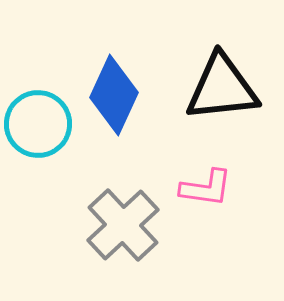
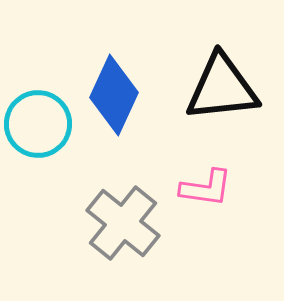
gray cross: moved 2 px up; rotated 8 degrees counterclockwise
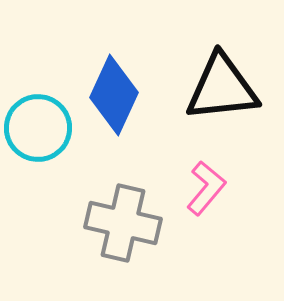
cyan circle: moved 4 px down
pink L-shape: rotated 58 degrees counterclockwise
gray cross: rotated 26 degrees counterclockwise
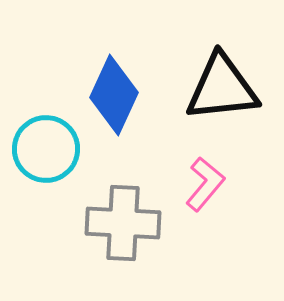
cyan circle: moved 8 px right, 21 px down
pink L-shape: moved 1 px left, 4 px up
gray cross: rotated 10 degrees counterclockwise
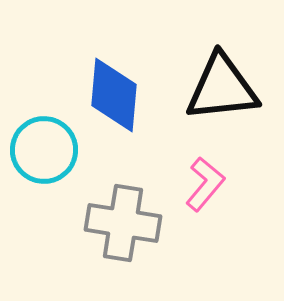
blue diamond: rotated 20 degrees counterclockwise
cyan circle: moved 2 px left, 1 px down
gray cross: rotated 6 degrees clockwise
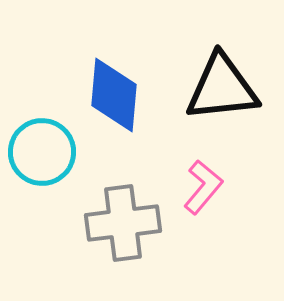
cyan circle: moved 2 px left, 2 px down
pink L-shape: moved 2 px left, 3 px down
gray cross: rotated 16 degrees counterclockwise
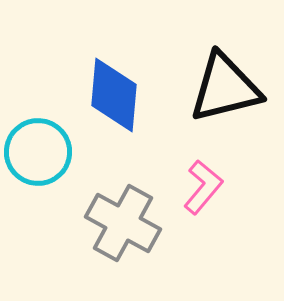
black triangle: moved 3 px right; rotated 8 degrees counterclockwise
cyan circle: moved 4 px left
gray cross: rotated 36 degrees clockwise
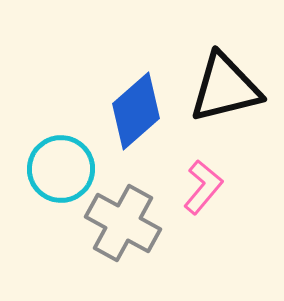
blue diamond: moved 22 px right, 16 px down; rotated 44 degrees clockwise
cyan circle: moved 23 px right, 17 px down
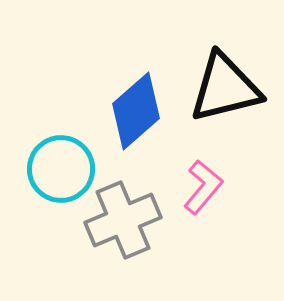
gray cross: moved 3 px up; rotated 38 degrees clockwise
